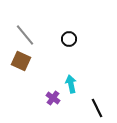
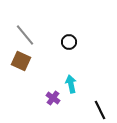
black circle: moved 3 px down
black line: moved 3 px right, 2 px down
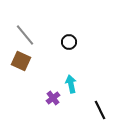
purple cross: rotated 16 degrees clockwise
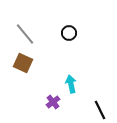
gray line: moved 1 px up
black circle: moved 9 px up
brown square: moved 2 px right, 2 px down
purple cross: moved 4 px down
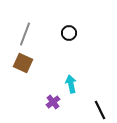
gray line: rotated 60 degrees clockwise
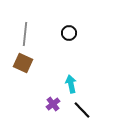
gray line: rotated 15 degrees counterclockwise
purple cross: moved 2 px down
black line: moved 18 px left; rotated 18 degrees counterclockwise
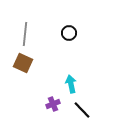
purple cross: rotated 16 degrees clockwise
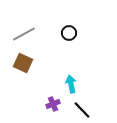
gray line: moved 1 px left; rotated 55 degrees clockwise
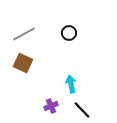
purple cross: moved 2 px left, 2 px down
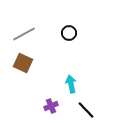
black line: moved 4 px right
